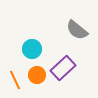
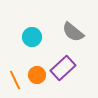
gray semicircle: moved 4 px left, 2 px down
cyan circle: moved 12 px up
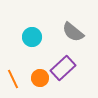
orange circle: moved 3 px right, 3 px down
orange line: moved 2 px left, 1 px up
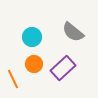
orange circle: moved 6 px left, 14 px up
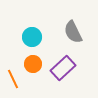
gray semicircle: rotated 25 degrees clockwise
orange circle: moved 1 px left
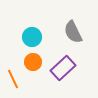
orange circle: moved 2 px up
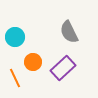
gray semicircle: moved 4 px left
cyan circle: moved 17 px left
orange line: moved 2 px right, 1 px up
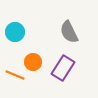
cyan circle: moved 5 px up
purple rectangle: rotated 15 degrees counterclockwise
orange line: moved 3 px up; rotated 42 degrees counterclockwise
